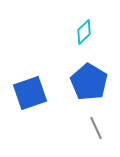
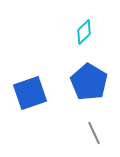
gray line: moved 2 px left, 5 px down
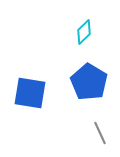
blue square: rotated 28 degrees clockwise
gray line: moved 6 px right
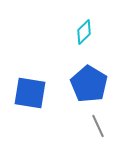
blue pentagon: moved 2 px down
gray line: moved 2 px left, 7 px up
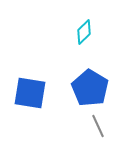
blue pentagon: moved 1 px right, 4 px down
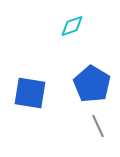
cyan diamond: moved 12 px left, 6 px up; rotated 25 degrees clockwise
blue pentagon: moved 2 px right, 4 px up
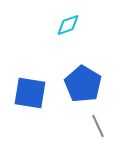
cyan diamond: moved 4 px left, 1 px up
blue pentagon: moved 9 px left
